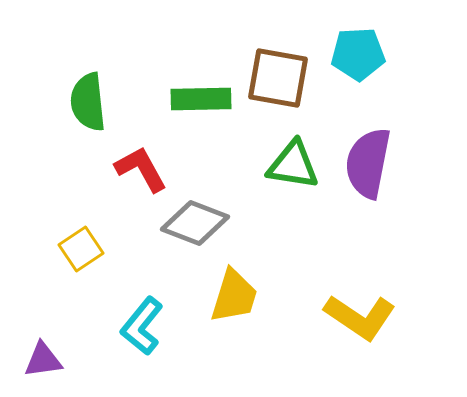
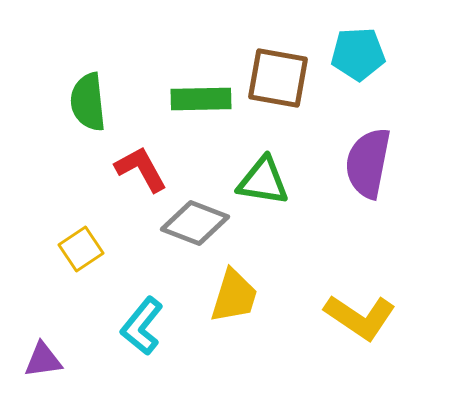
green triangle: moved 30 px left, 16 px down
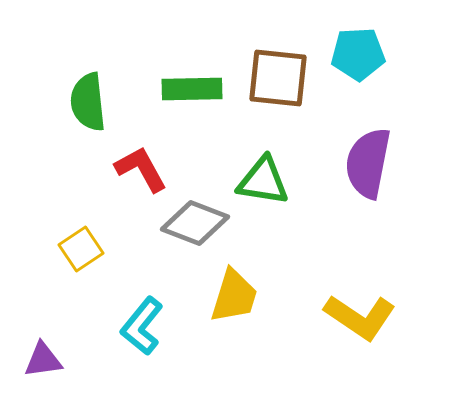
brown square: rotated 4 degrees counterclockwise
green rectangle: moved 9 px left, 10 px up
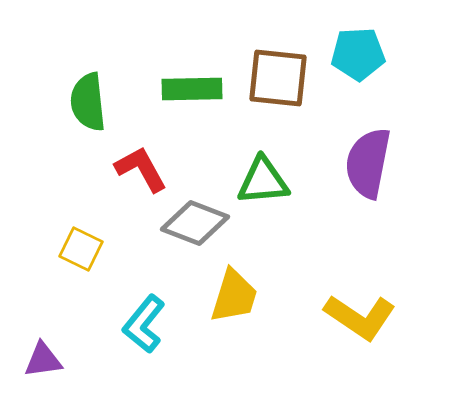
green triangle: rotated 14 degrees counterclockwise
yellow square: rotated 30 degrees counterclockwise
cyan L-shape: moved 2 px right, 2 px up
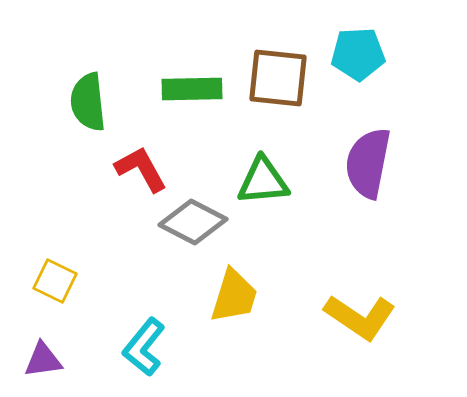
gray diamond: moved 2 px left, 1 px up; rotated 6 degrees clockwise
yellow square: moved 26 px left, 32 px down
cyan L-shape: moved 23 px down
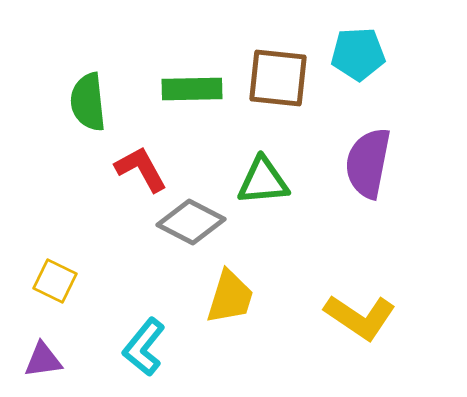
gray diamond: moved 2 px left
yellow trapezoid: moved 4 px left, 1 px down
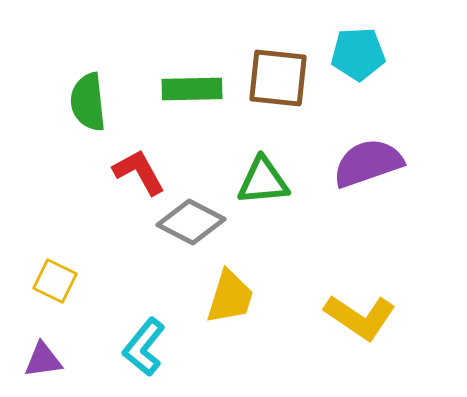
purple semicircle: rotated 60 degrees clockwise
red L-shape: moved 2 px left, 3 px down
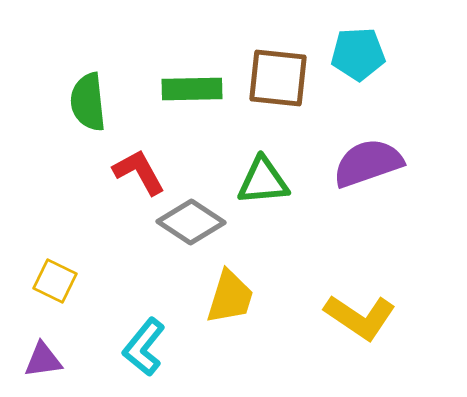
gray diamond: rotated 6 degrees clockwise
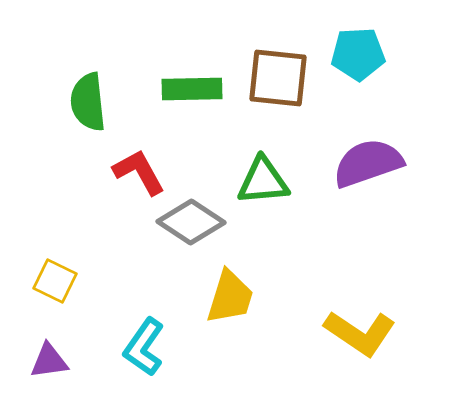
yellow L-shape: moved 16 px down
cyan L-shape: rotated 4 degrees counterclockwise
purple triangle: moved 6 px right, 1 px down
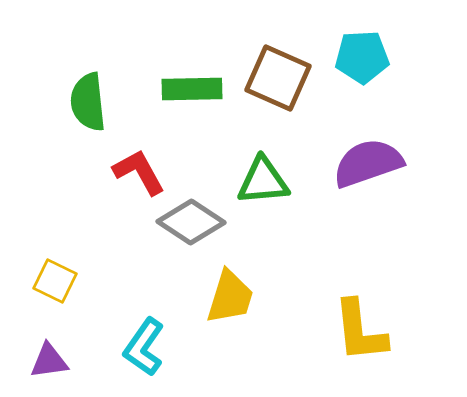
cyan pentagon: moved 4 px right, 3 px down
brown square: rotated 18 degrees clockwise
yellow L-shape: moved 2 px up; rotated 50 degrees clockwise
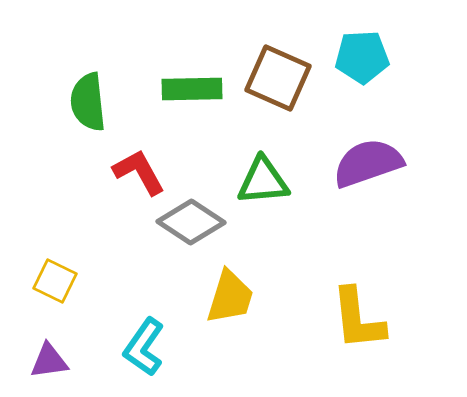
yellow L-shape: moved 2 px left, 12 px up
